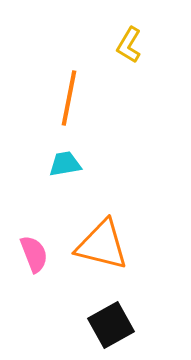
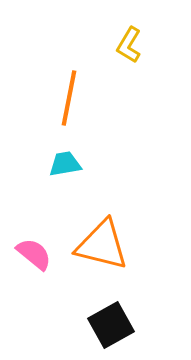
pink semicircle: rotated 30 degrees counterclockwise
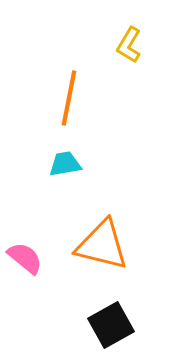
pink semicircle: moved 9 px left, 4 px down
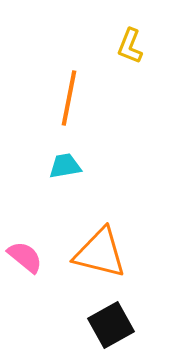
yellow L-shape: moved 1 px right, 1 px down; rotated 9 degrees counterclockwise
cyan trapezoid: moved 2 px down
orange triangle: moved 2 px left, 8 px down
pink semicircle: moved 1 px up
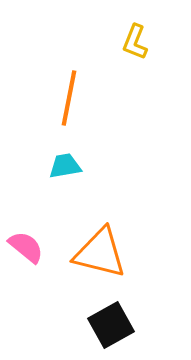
yellow L-shape: moved 5 px right, 4 px up
pink semicircle: moved 1 px right, 10 px up
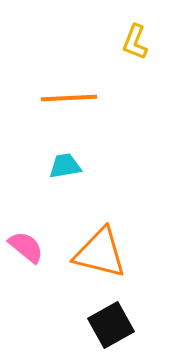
orange line: rotated 76 degrees clockwise
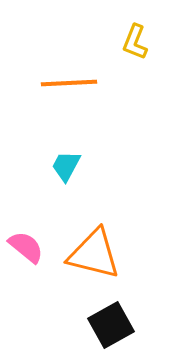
orange line: moved 15 px up
cyan trapezoid: moved 1 px right; rotated 52 degrees counterclockwise
orange triangle: moved 6 px left, 1 px down
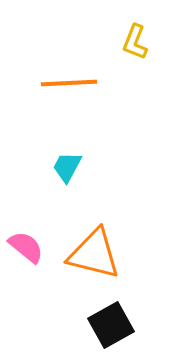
cyan trapezoid: moved 1 px right, 1 px down
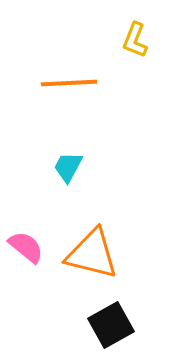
yellow L-shape: moved 2 px up
cyan trapezoid: moved 1 px right
orange triangle: moved 2 px left
